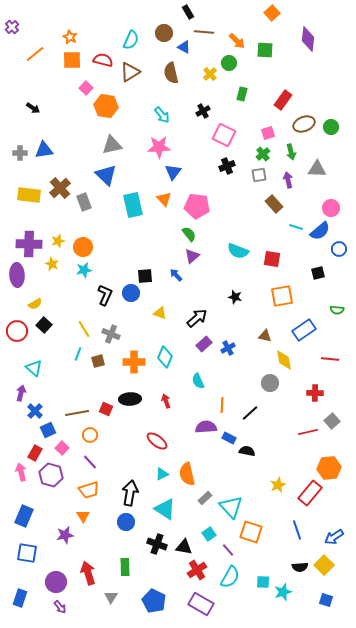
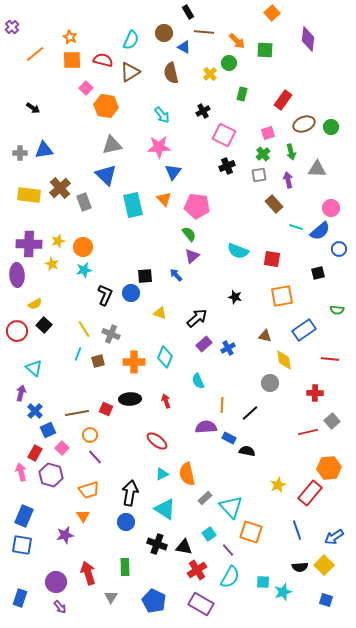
purple line at (90, 462): moved 5 px right, 5 px up
blue square at (27, 553): moved 5 px left, 8 px up
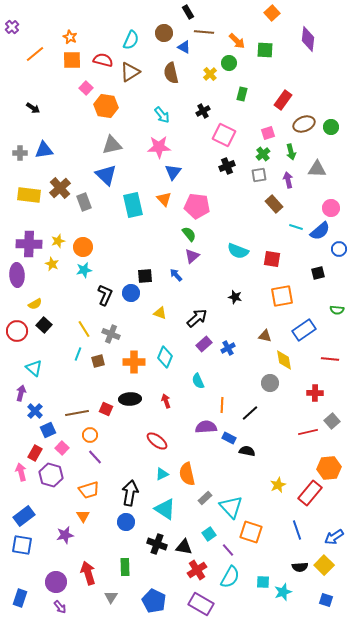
blue rectangle at (24, 516): rotated 30 degrees clockwise
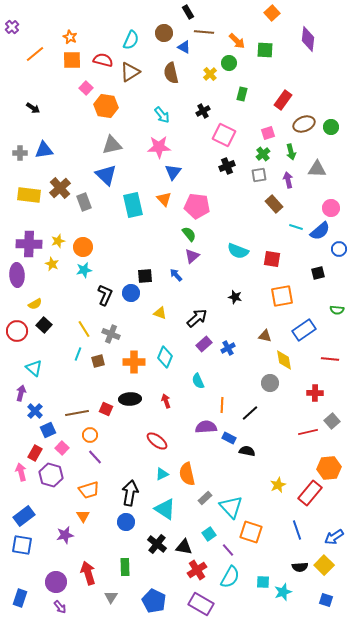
black cross at (157, 544): rotated 18 degrees clockwise
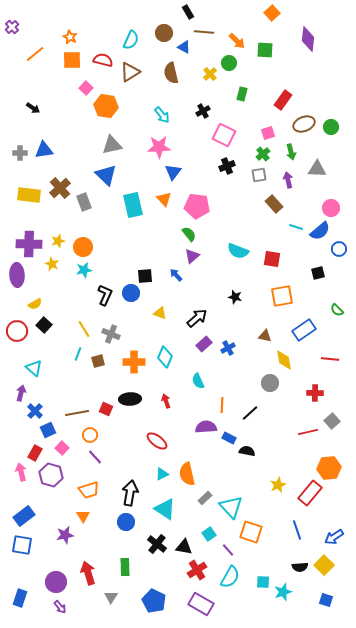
green semicircle at (337, 310): rotated 40 degrees clockwise
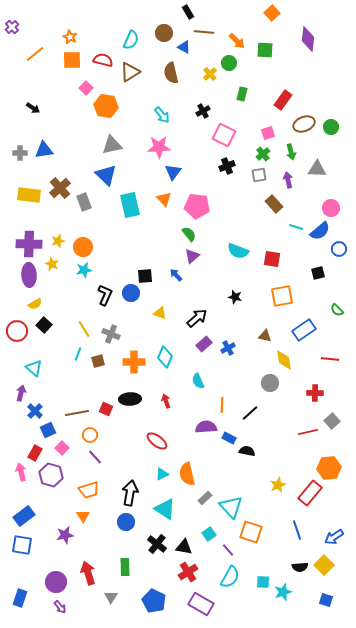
cyan rectangle at (133, 205): moved 3 px left
purple ellipse at (17, 275): moved 12 px right
red cross at (197, 570): moved 9 px left, 2 px down
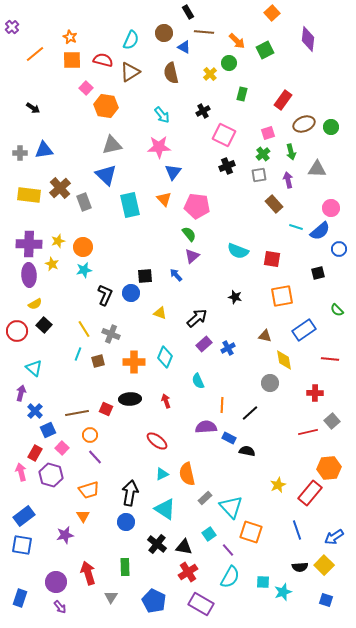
green square at (265, 50): rotated 30 degrees counterclockwise
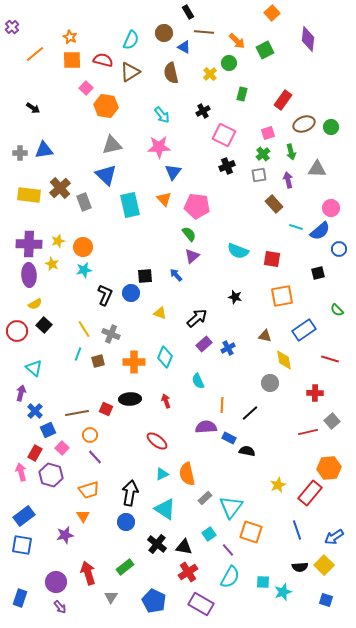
red line at (330, 359): rotated 12 degrees clockwise
cyan triangle at (231, 507): rotated 20 degrees clockwise
green rectangle at (125, 567): rotated 54 degrees clockwise
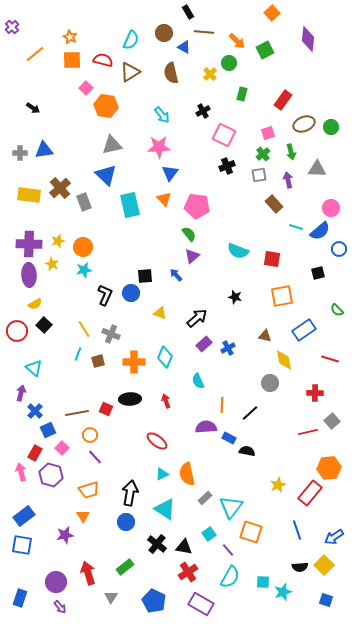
blue triangle at (173, 172): moved 3 px left, 1 px down
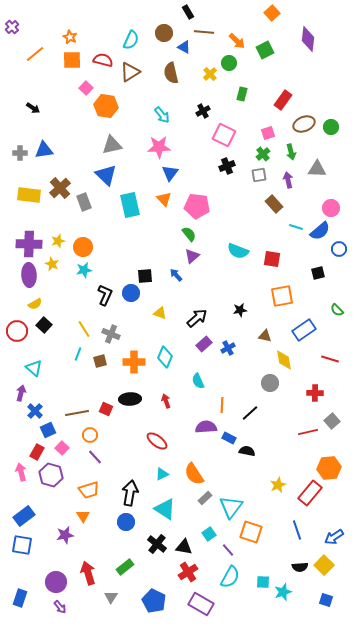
black star at (235, 297): moved 5 px right, 13 px down; rotated 24 degrees counterclockwise
brown square at (98, 361): moved 2 px right
red rectangle at (35, 453): moved 2 px right, 1 px up
orange semicircle at (187, 474): moved 7 px right; rotated 20 degrees counterclockwise
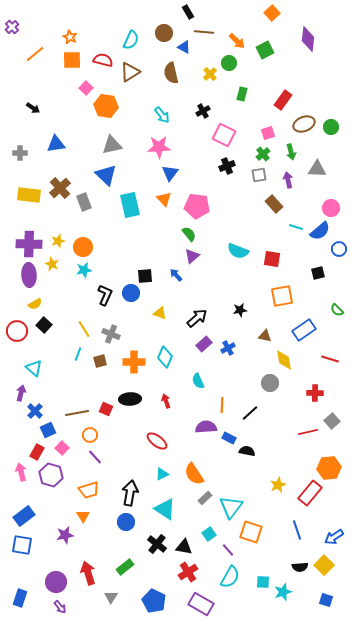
blue triangle at (44, 150): moved 12 px right, 6 px up
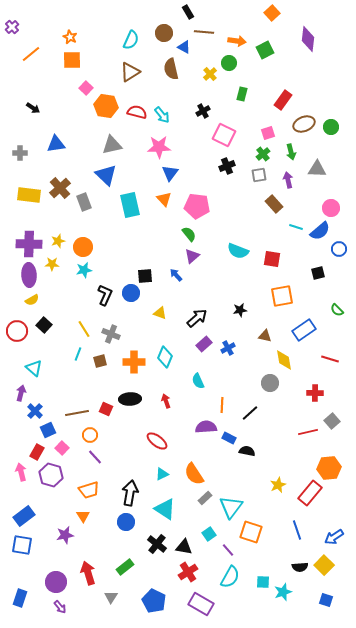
orange arrow at (237, 41): rotated 36 degrees counterclockwise
orange line at (35, 54): moved 4 px left
red semicircle at (103, 60): moved 34 px right, 52 px down
brown semicircle at (171, 73): moved 4 px up
yellow star at (52, 264): rotated 24 degrees counterclockwise
yellow semicircle at (35, 304): moved 3 px left, 4 px up
